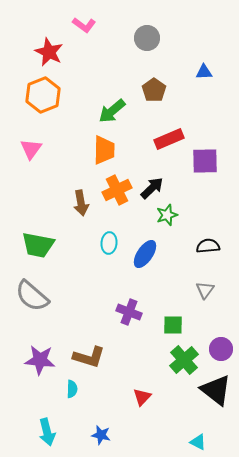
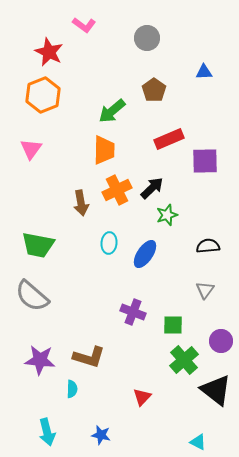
purple cross: moved 4 px right
purple circle: moved 8 px up
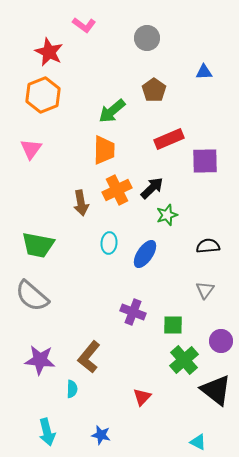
brown L-shape: rotated 112 degrees clockwise
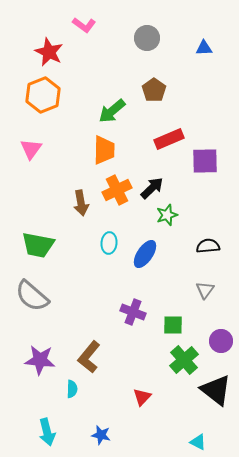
blue triangle: moved 24 px up
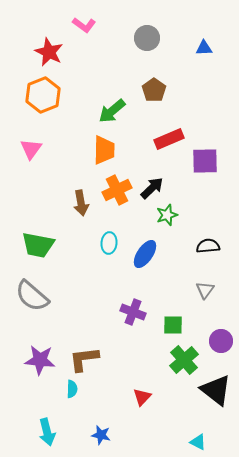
brown L-shape: moved 5 px left, 2 px down; rotated 44 degrees clockwise
